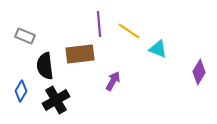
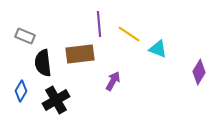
yellow line: moved 3 px down
black semicircle: moved 2 px left, 3 px up
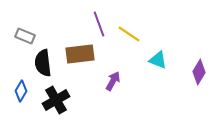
purple line: rotated 15 degrees counterclockwise
cyan triangle: moved 11 px down
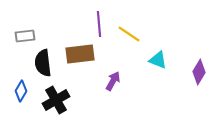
purple line: rotated 15 degrees clockwise
gray rectangle: rotated 30 degrees counterclockwise
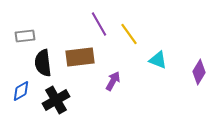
purple line: rotated 25 degrees counterclockwise
yellow line: rotated 20 degrees clockwise
brown rectangle: moved 3 px down
blue diamond: rotated 30 degrees clockwise
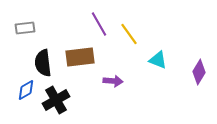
gray rectangle: moved 8 px up
purple arrow: rotated 66 degrees clockwise
blue diamond: moved 5 px right, 1 px up
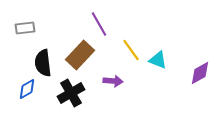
yellow line: moved 2 px right, 16 px down
brown rectangle: moved 2 px up; rotated 40 degrees counterclockwise
purple diamond: moved 1 px right, 1 px down; rotated 30 degrees clockwise
blue diamond: moved 1 px right, 1 px up
black cross: moved 15 px right, 7 px up
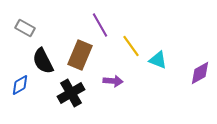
purple line: moved 1 px right, 1 px down
gray rectangle: rotated 36 degrees clockwise
yellow line: moved 4 px up
brown rectangle: rotated 20 degrees counterclockwise
black semicircle: moved 2 px up; rotated 20 degrees counterclockwise
blue diamond: moved 7 px left, 4 px up
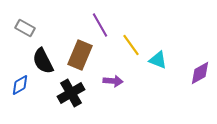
yellow line: moved 1 px up
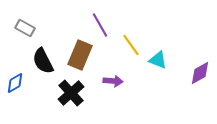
blue diamond: moved 5 px left, 2 px up
black cross: rotated 12 degrees counterclockwise
